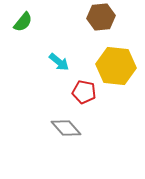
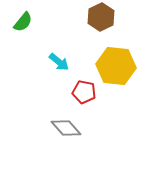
brown hexagon: rotated 20 degrees counterclockwise
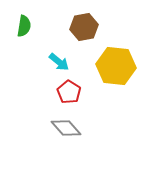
brown hexagon: moved 17 px left, 10 px down; rotated 16 degrees clockwise
green semicircle: moved 1 px right, 4 px down; rotated 30 degrees counterclockwise
red pentagon: moved 15 px left; rotated 20 degrees clockwise
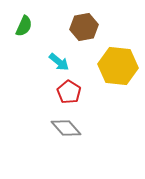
green semicircle: rotated 15 degrees clockwise
yellow hexagon: moved 2 px right
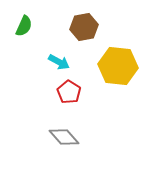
cyan arrow: rotated 10 degrees counterclockwise
gray diamond: moved 2 px left, 9 px down
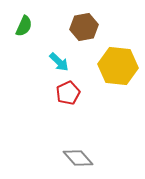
cyan arrow: rotated 15 degrees clockwise
red pentagon: moved 1 px left, 1 px down; rotated 15 degrees clockwise
gray diamond: moved 14 px right, 21 px down
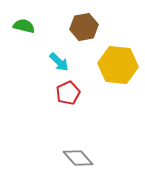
green semicircle: rotated 100 degrees counterclockwise
yellow hexagon: moved 1 px up
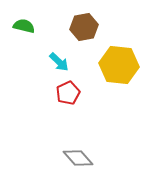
yellow hexagon: moved 1 px right
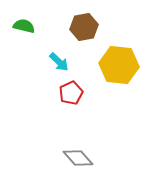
red pentagon: moved 3 px right
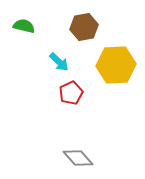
yellow hexagon: moved 3 px left; rotated 9 degrees counterclockwise
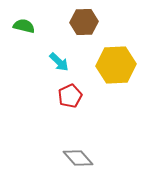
brown hexagon: moved 5 px up; rotated 8 degrees clockwise
red pentagon: moved 1 px left, 3 px down
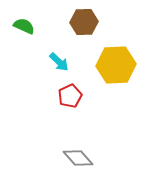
green semicircle: rotated 10 degrees clockwise
